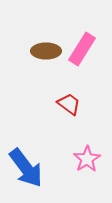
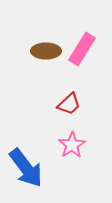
red trapezoid: rotated 100 degrees clockwise
pink star: moved 15 px left, 14 px up
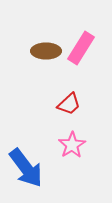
pink rectangle: moved 1 px left, 1 px up
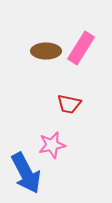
red trapezoid: rotated 55 degrees clockwise
pink star: moved 20 px left; rotated 20 degrees clockwise
blue arrow: moved 5 px down; rotated 9 degrees clockwise
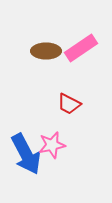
pink rectangle: rotated 24 degrees clockwise
red trapezoid: rotated 15 degrees clockwise
blue arrow: moved 19 px up
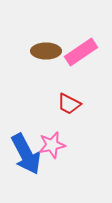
pink rectangle: moved 4 px down
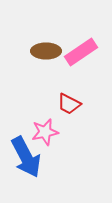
pink star: moved 7 px left, 13 px up
blue arrow: moved 3 px down
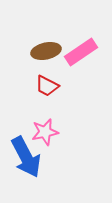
brown ellipse: rotated 12 degrees counterclockwise
red trapezoid: moved 22 px left, 18 px up
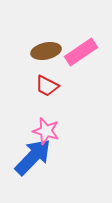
pink star: moved 1 px right, 1 px up; rotated 28 degrees clockwise
blue arrow: moved 7 px right; rotated 108 degrees counterclockwise
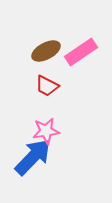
brown ellipse: rotated 16 degrees counterclockwise
pink star: rotated 24 degrees counterclockwise
